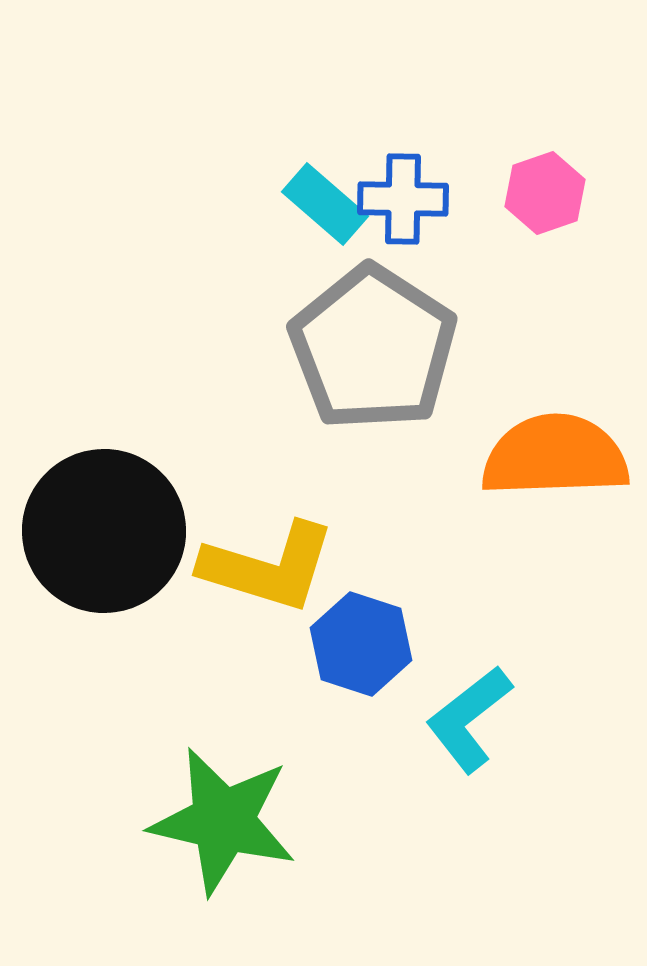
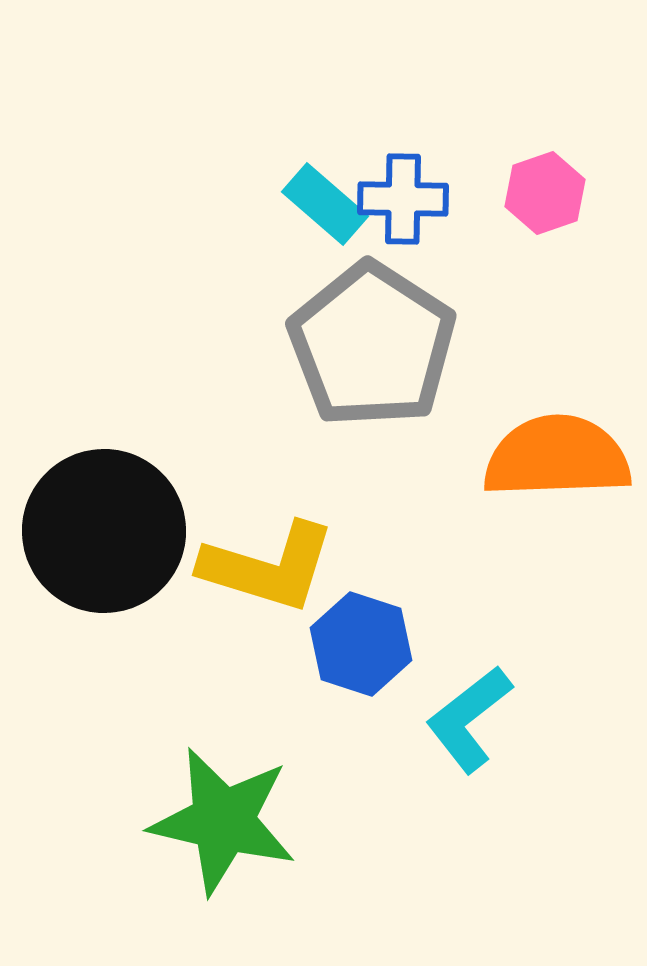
gray pentagon: moved 1 px left, 3 px up
orange semicircle: moved 2 px right, 1 px down
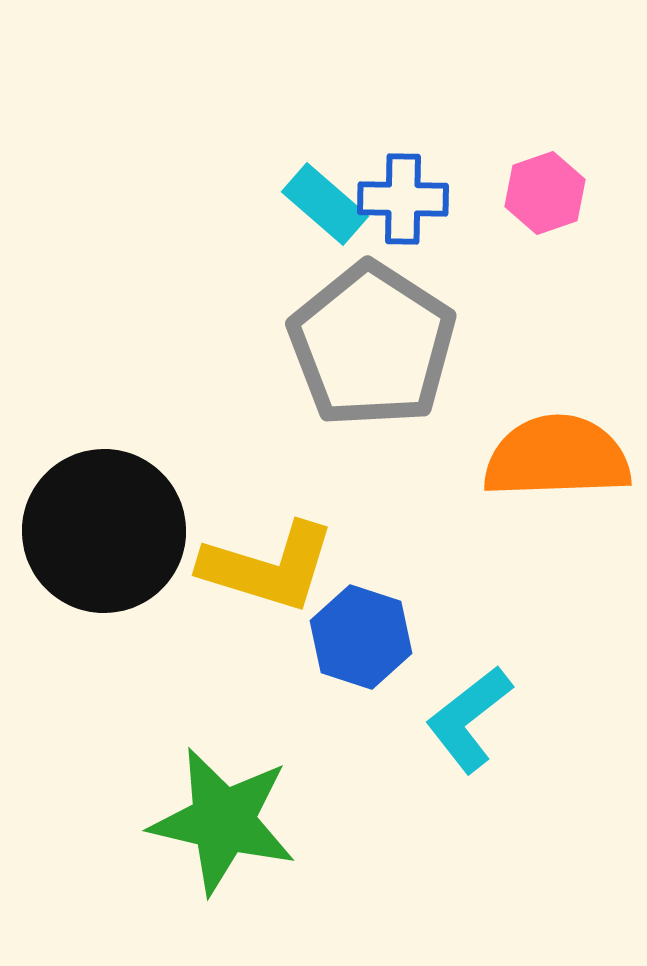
blue hexagon: moved 7 px up
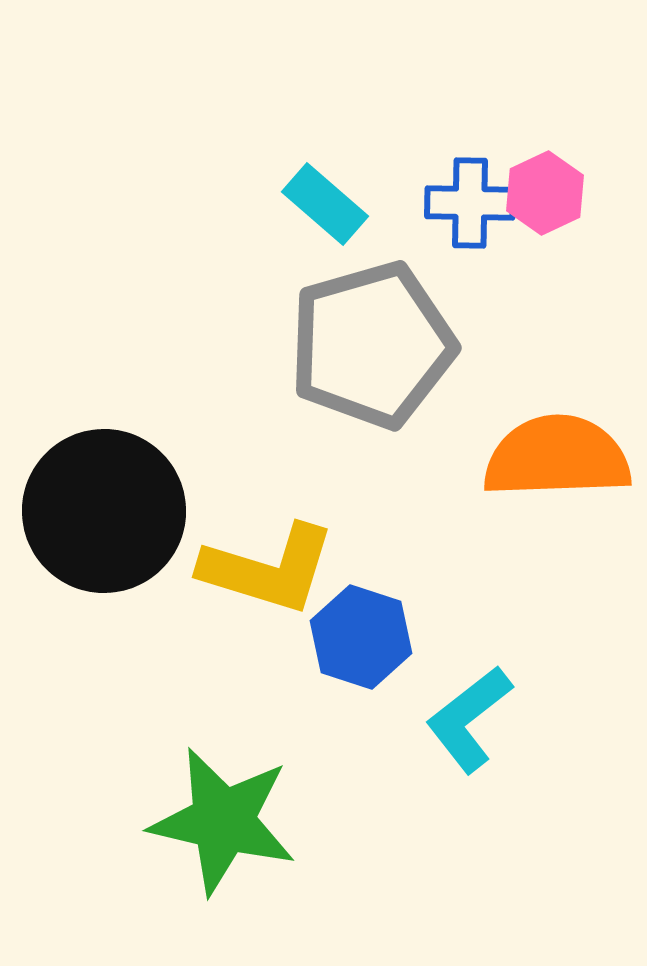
pink hexagon: rotated 6 degrees counterclockwise
blue cross: moved 67 px right, 4 px down
gray pentagon: rotated 23 degrees clockwise
black circle: moved 20 px up
yellow L-shape: moved 2 px down
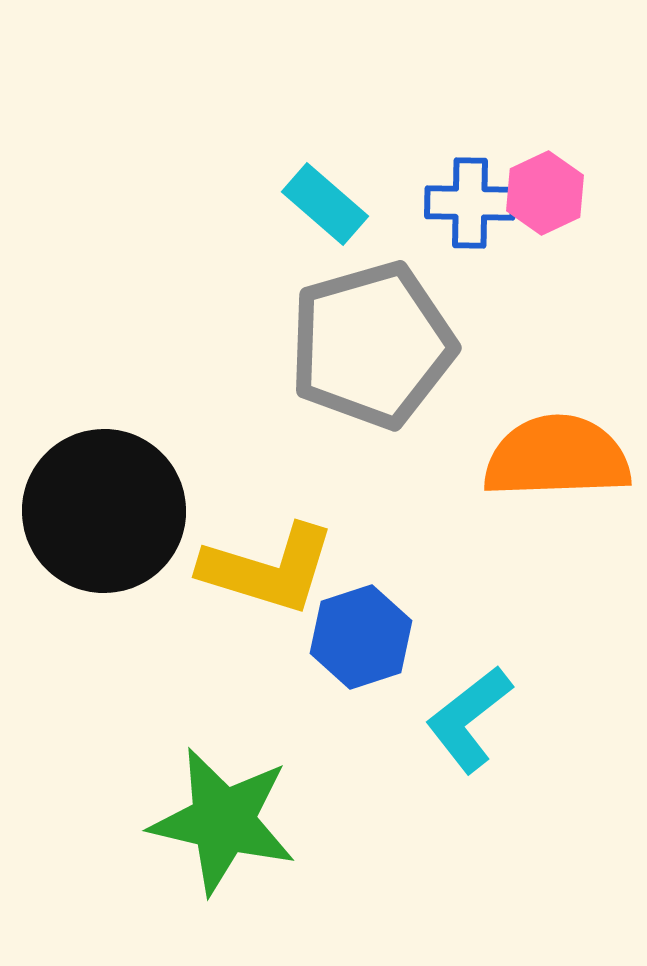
blue hexagon: rotated 24 degrees clockwise
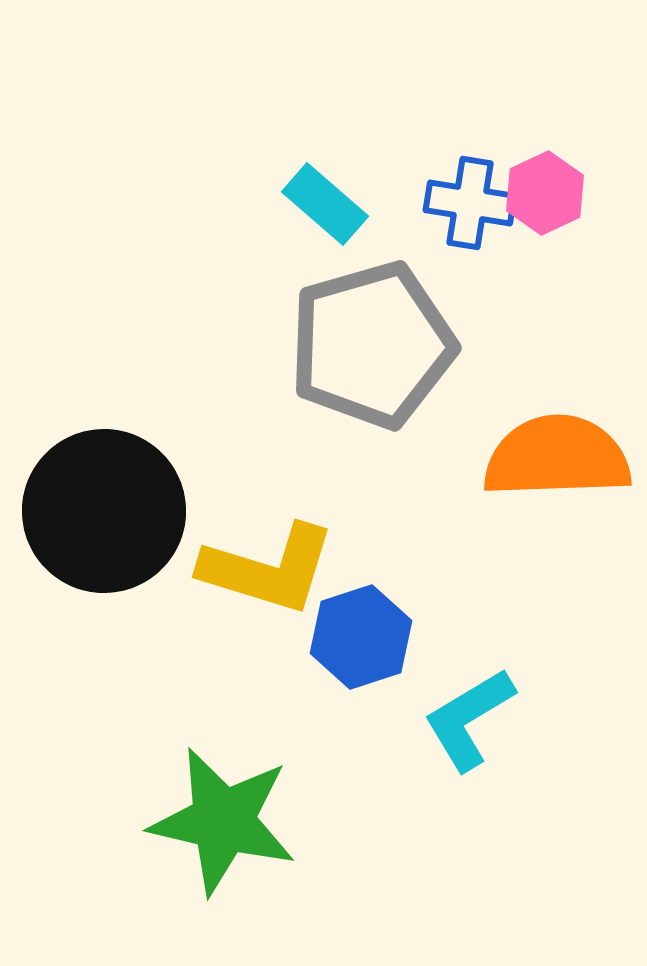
blue cross: rotated 8 degrees clockwise
cyan L-shape: rotated 7 degrees clockwise
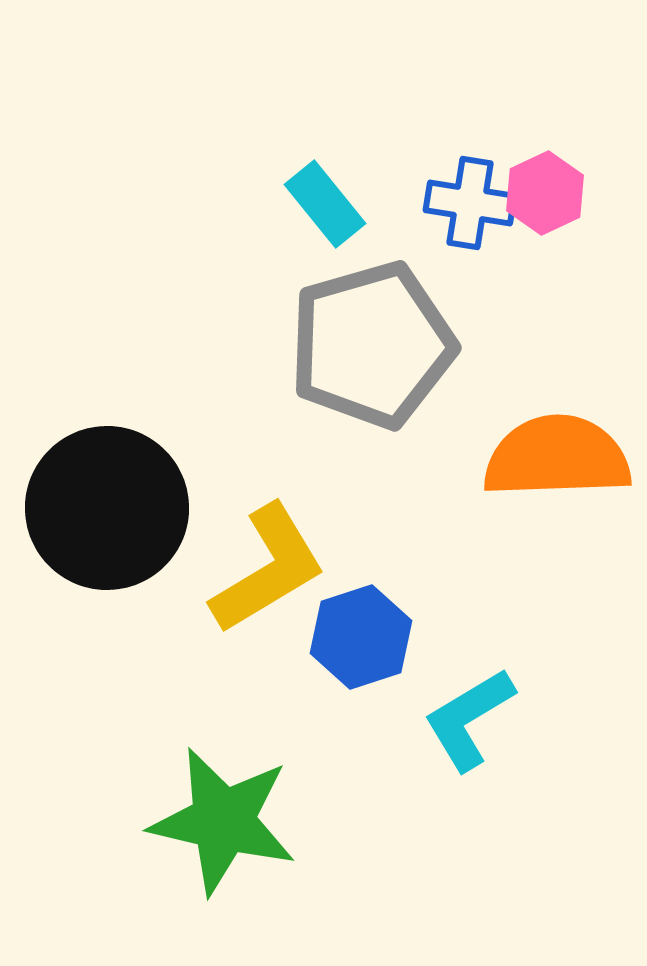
cyan rectangle: rotated 10 degrees clockwise
black circle: moved 3 px right, 3 px up
yellow L-shape: rotated 48 degrees counterclockwise
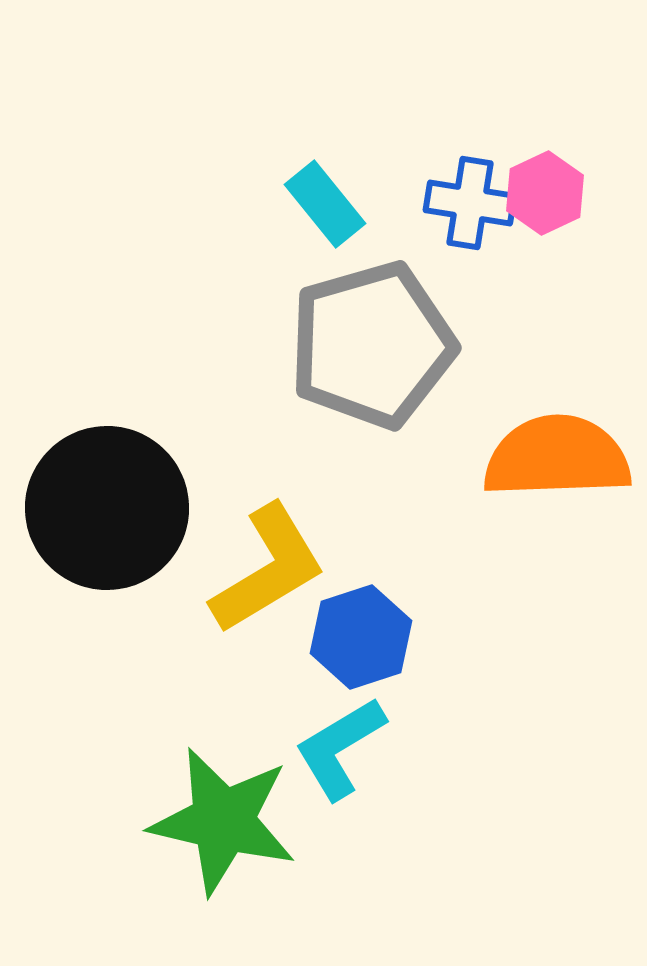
cyan L-shape: moved 129 px left, 29 px down
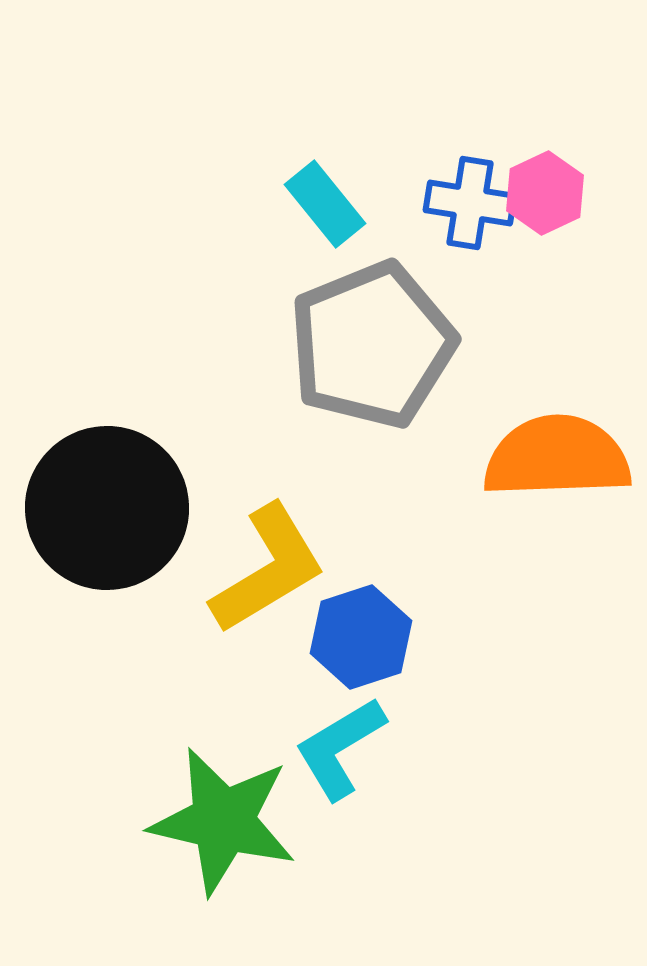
gray pentagon: rotated 6 degrees counterclockwise
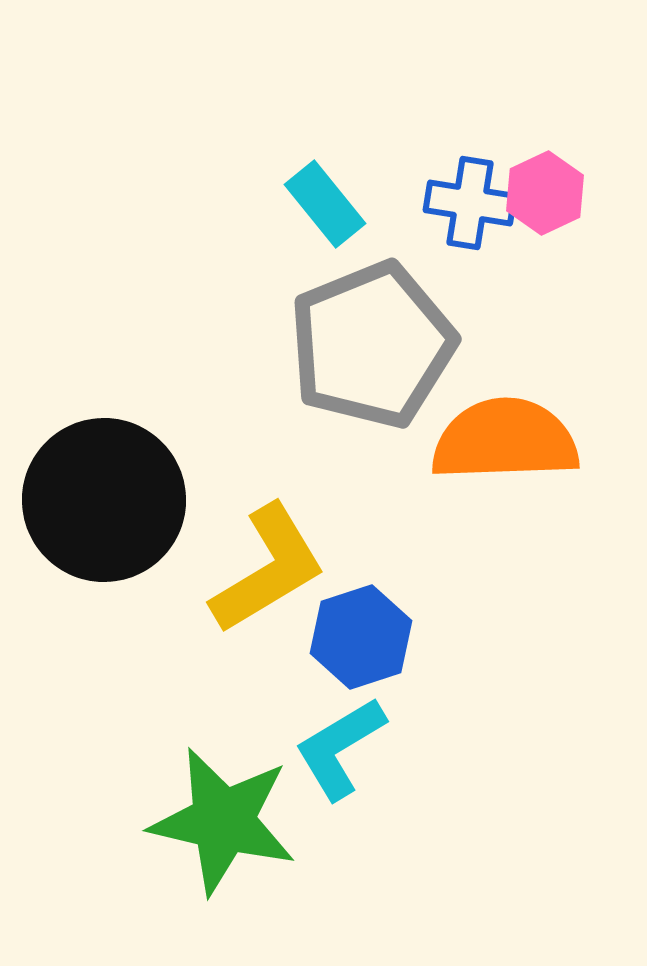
orange semicircle: moved 52 px left, 17 px up
black circle: moved 3 px left, 8 px up
